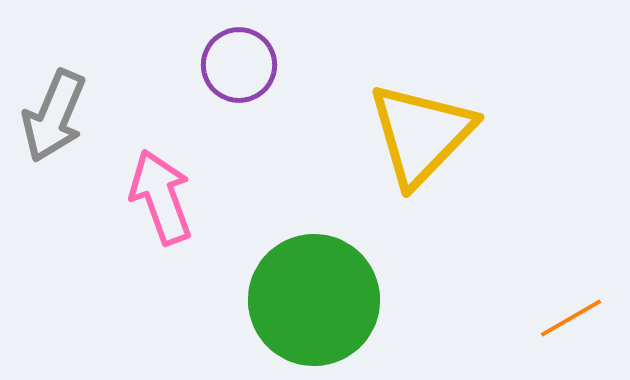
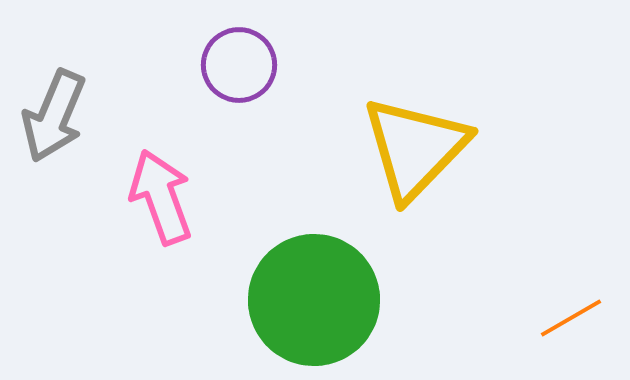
yellow triangle: moved 6 px left, 14 px down
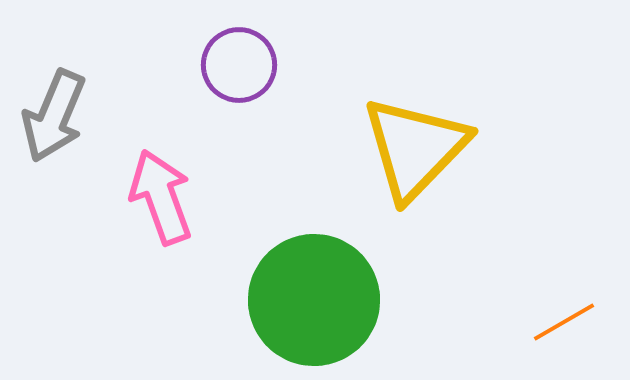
orange line: moved 7 px left, 4 px down
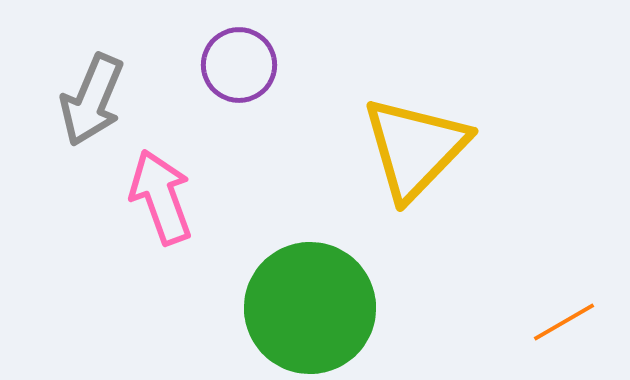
gray arrow: moved 38 px right, 16 px up
green circle: moved 4 px left, 8 px down
